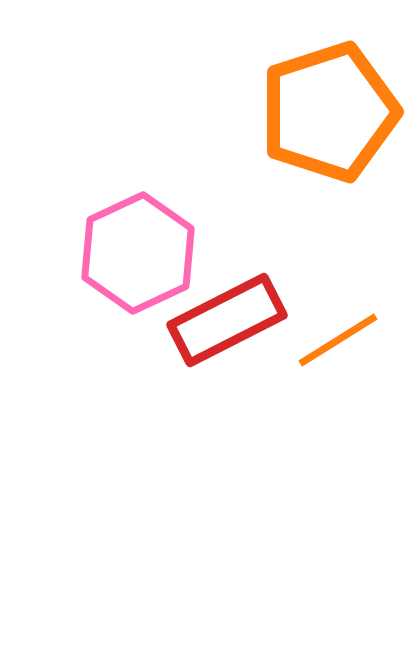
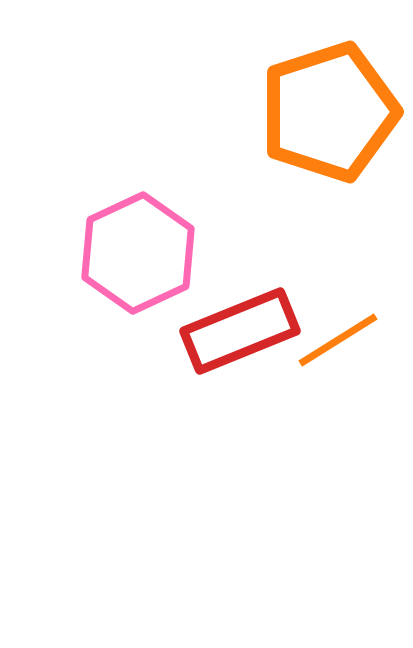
red rectangle: moved 13 px right, 11 px down; rotated 5 degrees clockwise
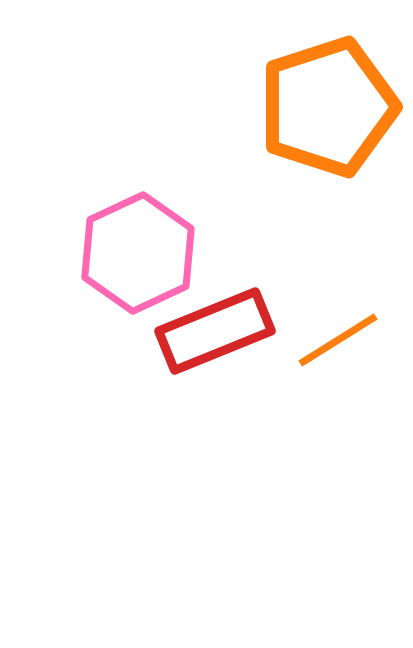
orange pentagon: moved 1 px left, 5 px up
red rectangle: moved 25 px left
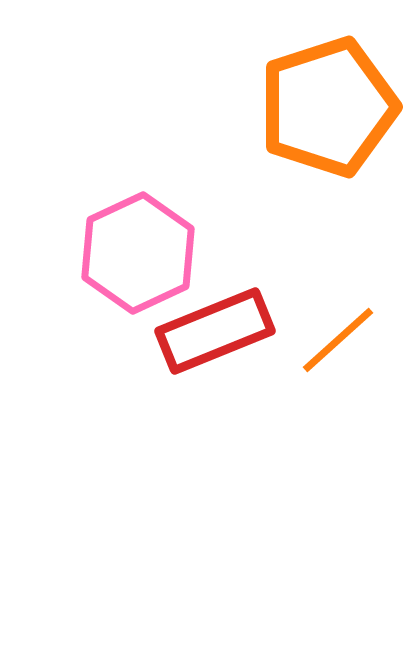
orange line: rotated 10 degrees counterclockwise
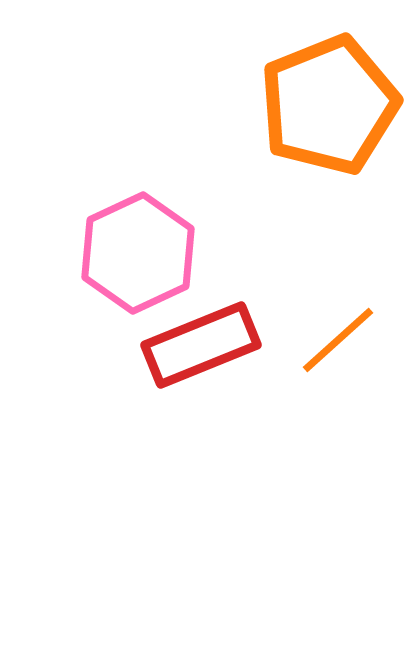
orange pentagon: moved 1 px right, 2 px up; rotated 4 degrees counterclockwise
red rectangle: moved 14 px left, 14 px down
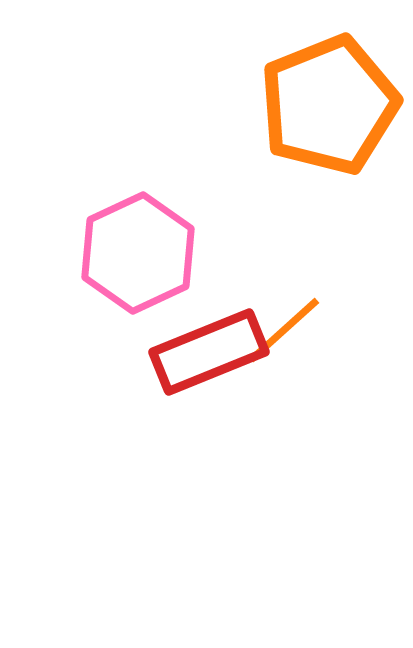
orange line: moved 54 px left, 10 px up
red rectangle: moved 8 px right, 7 px down
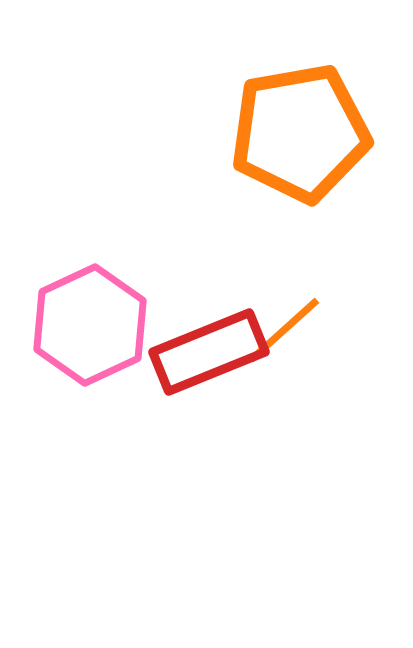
orange pentagon: moved 29 px left, 28 px down; rotated 12 degrees clockwise
pink hexagon: moved 48 px left, 72 px down
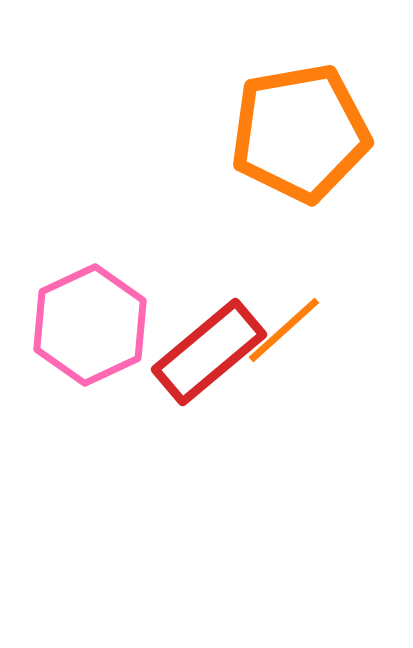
red rectangle: rotated 18 degrees counterclockwise
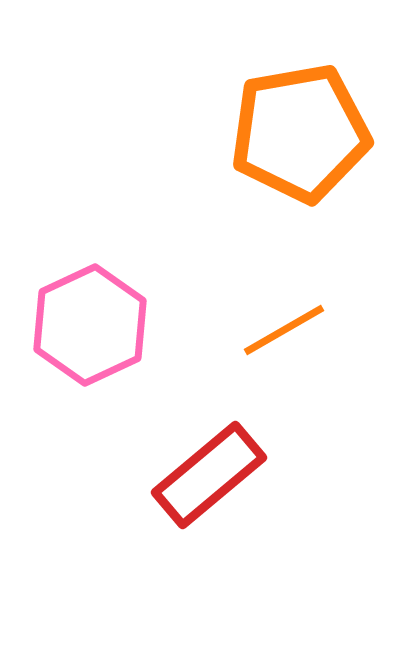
orange line: rotated 12 degrees clockwise
red rectangle: moved 123 px down
